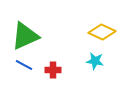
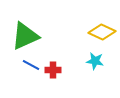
blue line: moved 7 px right
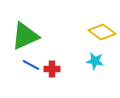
yellow diamond: rotated 12 degrees clockwise
red cross: moved 1 px left, 1 px up
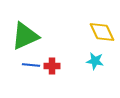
yellow diamond: rotated 28 degrees clockwise
blue line: rotated 24 degrees counterclockwise
red cross: moved 3 px up
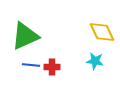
red cross: moved 1 px down
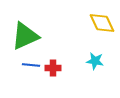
yellow diamond: moved 9 px up
red cross: moved 1 px right, 1 px down
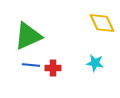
green triangle: moved 3 px right
cyan star: moved 2 px down
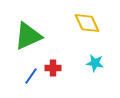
yellow diamond: moved 15 px left
blue line: moved 11 px down; rotated 60 degrees counterclockwise
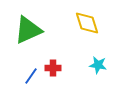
yellow diamond: rotated 8 degrees clockwise
green triangle: moved 6 px up
cyan star: moved 3 px right, 2 px down
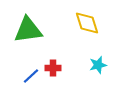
green triangle: rotated 16 degrees clockwise
cyan star: rotated 24 degrees counterclockwise
blue line: rotated 12 degrees clockwise
